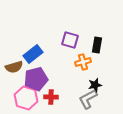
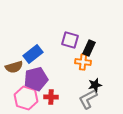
black rectangle: moved 8 px left, 3 px down; rotated 14 degrees clockwise
orange cross: rotated 21 degrees clockwise
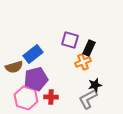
orange cross: rotated 28 degrees counterclockwise
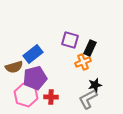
black rectangle: moved 1 px right
purple pentagon: moved 1 px left, 1 px up
pink hexagon: moved 3 px up
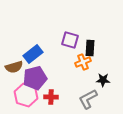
black rectangle: rotated 21 degrees counterclockwise
black star: moved 8 px right, 5 px up; rotated 16 degrees clockwise
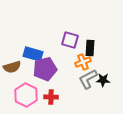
blue rectangle: rotated 54 degrees clockwise
brown semicircle: moved 2 px left
purple pentagon: moved 10 px right, 9 px up
pink hexagon: rotated 10 degrees clockwise
gray L-shape: moved 20 px up
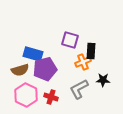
black rectangle: moved 1 px right, 3 px down
brown semicircle: moved 8 px right, 3 px down
gray L-shape: moved 9 px left, 10 px down
red cross: rotated 16 degrees clockwise
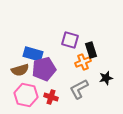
black rectangle: moved 1 px up; rotated 21 degrees counterclockwise
purple pentagon: moved 1 px left
black star: moved 3 px right, 2 px up; rotated 16 degrees counterclockwise
pink hexagon: rotated 15 degrees counterclockwise
